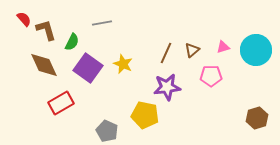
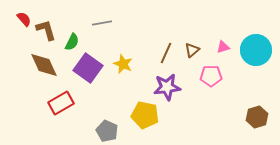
brown hexagon: moved 1 px up
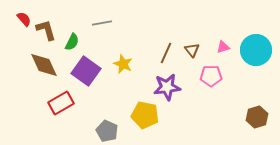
brown triangle: rotated 28 degrees counterclockwise
purple square: moved 2 px left, 3 px down
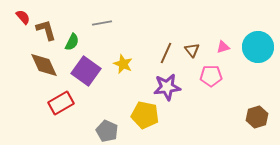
red semicircle: moved 1 px left, 2 px up
cyan circle: moved 2 px right, 3 px up
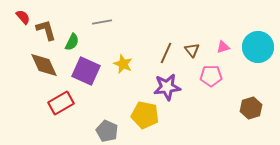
gray line: moved 1 px up
purple square: rotated 12 degrees counterclockwise
brown hexagon: moved 6 px left, 9 px up
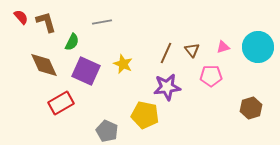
red semicircle: moved 2 px left
brown L-shape: moved 8 px up
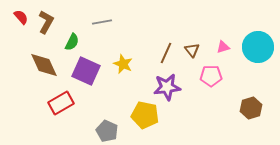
brown L-shape: rotated 45 degrees clockwise
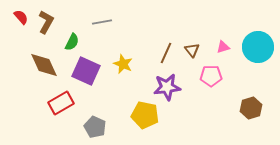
gray pentagon: moved 12 px left, 4 px up
